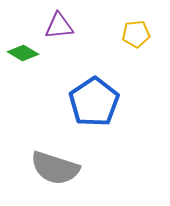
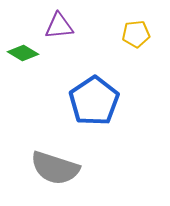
blue pentagon: moved 1 px up
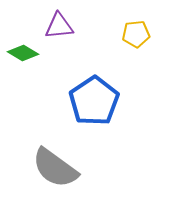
gray semicircle: rotated 18 degrees clockwise
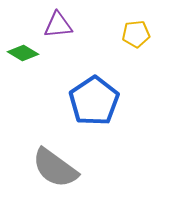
purple triangle: moved 1 px left, 1 px up
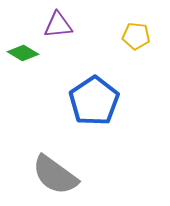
yellow pentagon: moved 2 px down; rotated 12 degrees clockwise
gray semicircle: moved 7 px down
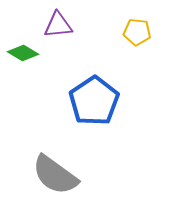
yellow pentagon: moved 1 px right, 4 px up
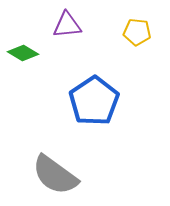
purple triangle: moved 9 px right
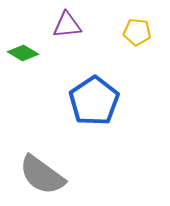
gray semicircle: moved 13 px left
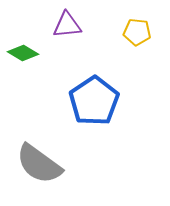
gray semicircle: moved 3 px left, 11 px up
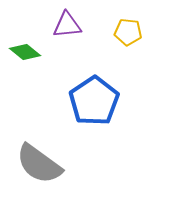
yellow pentagon: moved 9 px left
green diamond: moved 2 px right, 1 px up; rotated 8 degrees clockwise
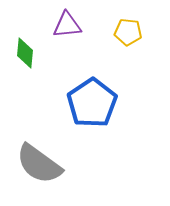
green diamond: moved 1 px down; rotated 56 degrees clockwise
blue pentagon: moved 2 px left, 2 px down
